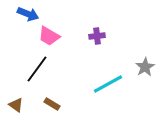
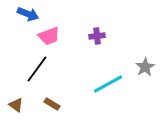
pink trapezoid: rotated 50 degrees counterclockwise
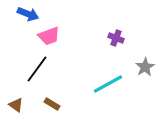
purple cross: moved 19 px right, 2 px down; rotated 28 degrees clockwise
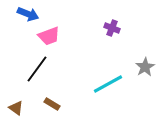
purple cross: moved 4 px left, 10 px up
brown triangle: moved 3 px down
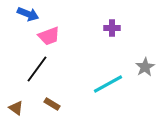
purple cross: rotated 21 degrees counterclockwise
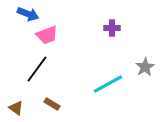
pink trapezoid: moved 2 px left, 1 px up
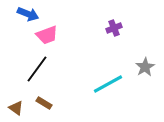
purple cross: moved 2 px right; rotated 21 degrees counterclockwise
brown rectangle: moved 8 px left, 1 px up
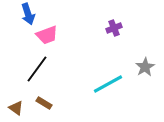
blue arrow: rotated 50 degrees clockwise
